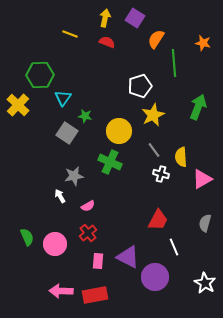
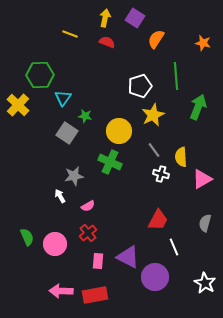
green line: moved 2 px right, 13 px down
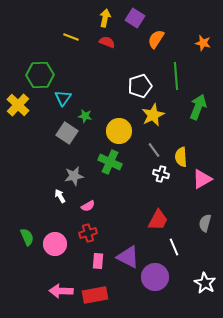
yellow line: moved 1 px right, 3 px down
red cross: rotated 24 degrees clockwise
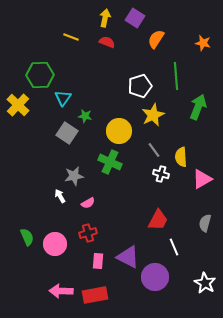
pink semicircle: moved 3 px up
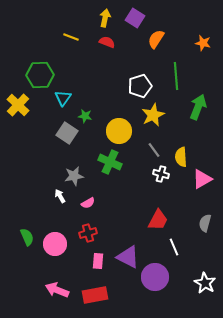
pink arrow: moved 4 px left, 1 px up; rotated 20 degrees clockwise
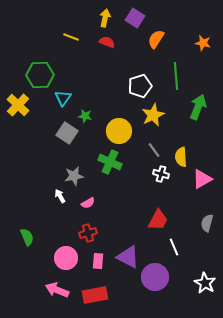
gray semicircle: moved 2 px right
pink circle: moved 11 px right, 14 px down
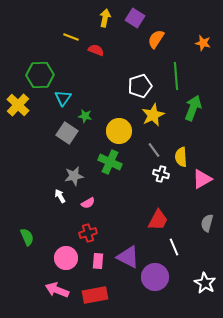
red semicircle: moved 11 px left, 8 px down
green arrow: moved 5 px left, 1 px down
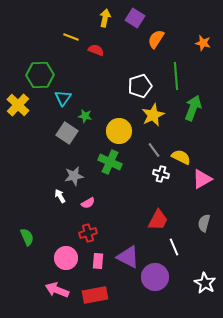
yellow semicircle: rotated 120 degrees clockwise
gray semicircle: moved 3 px left
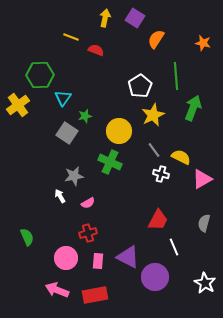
white pentagon: rotated 15 degrees counterclockwise
yellow cross: rotated 10 degrees clockwise
green star: rotated 24 degrees counterclockwise
